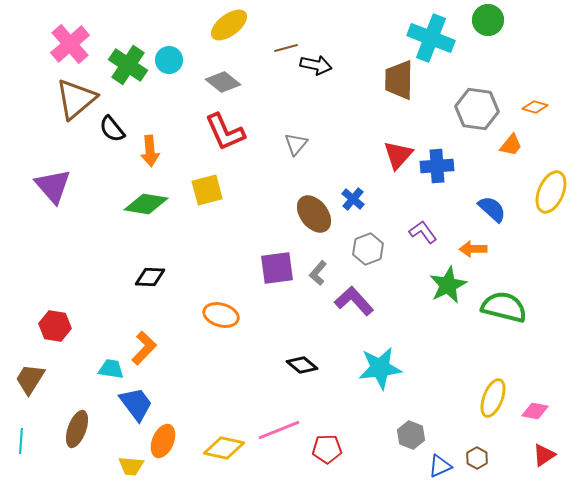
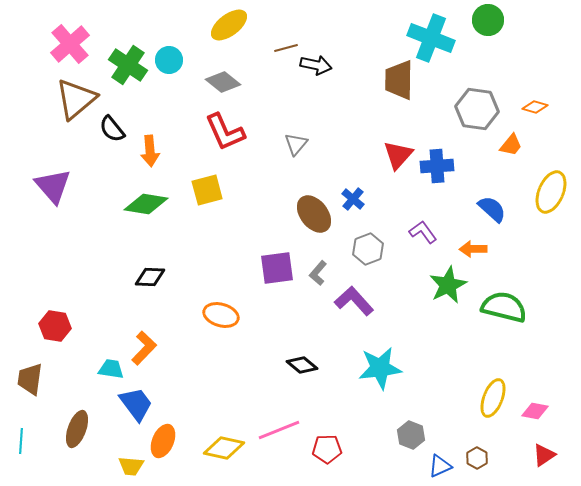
brown trapezoid at (30, 379): rotated 24 degrees counterclockwise
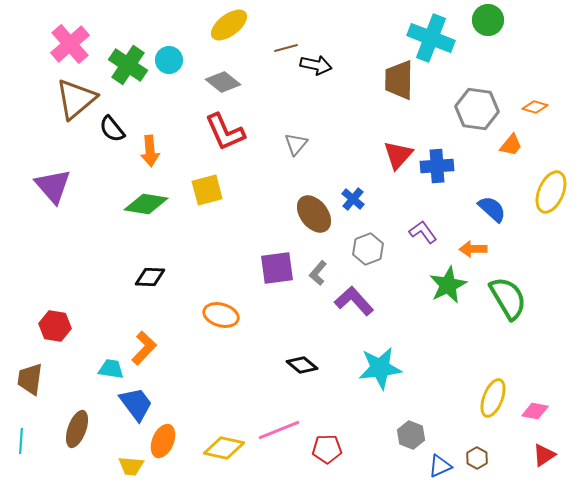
green semicircle at (504, 307): moved 4 px right, 9 px up; rotated 45 degrees clockwise
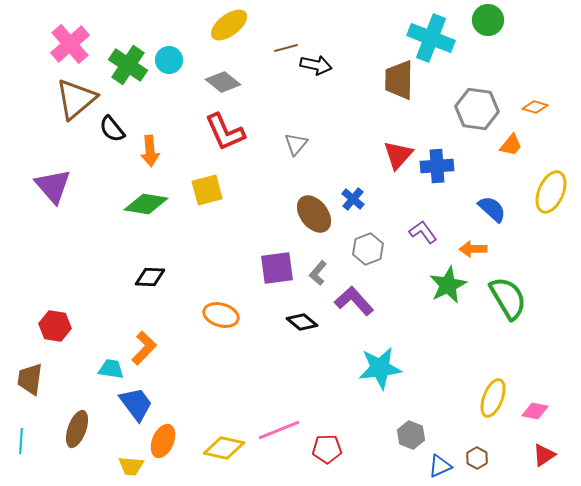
black diamond at (302, 365): moved 43 px up
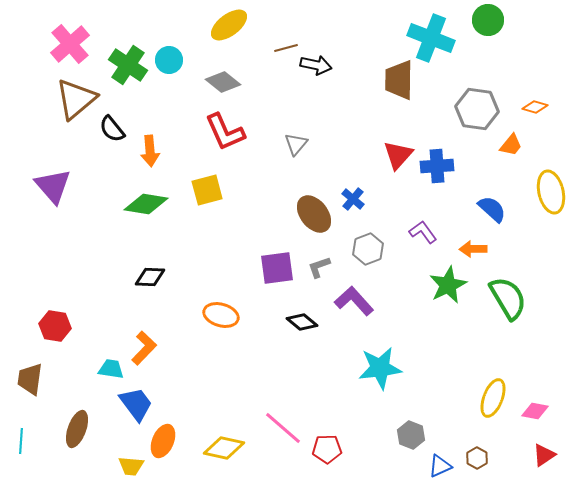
yellow ellipse at (551, 192): rotated 36 degrees counterclockwise
gray L-shape at (318, 273): moved 1 px right, 6 px up; rotated 30 degrees clockwise
pink line at (279, 430): moved 4 px right, 2 px up; rotated 63 degrees clockwise
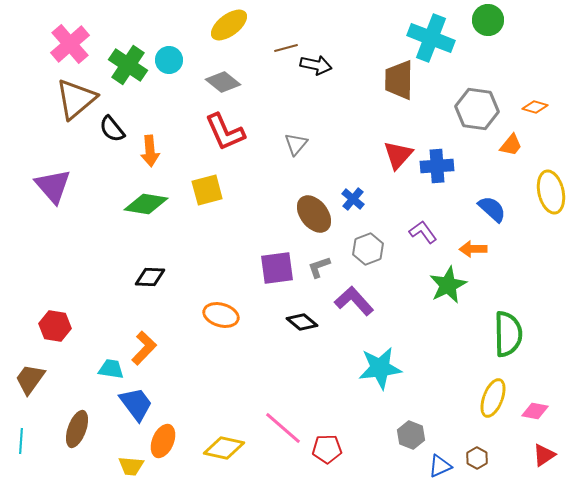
green semicircle at (508, 298): moved 36 px down; rotated 30 degrees clockwise
brown trapezoid at (30, 379): rotated 28 degrees clockwise
